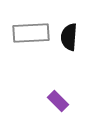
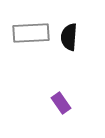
purple rectangle: moved 3 px right, 2 px down; rotated 10 degrees clockwise
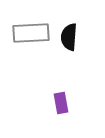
purple rectangle: rotated 25 degrees clockwise
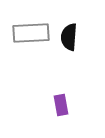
purple rectangle: moved 2 px down
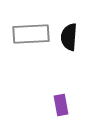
gray rectangle: moved 1 px down
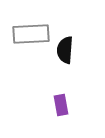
black semicircle: moved 4 px left, 13 px down
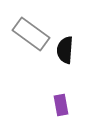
gray rectangle: rotated 39 degrees clockwise
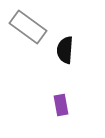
gray rectangle: moved 3 px left, 7 px up
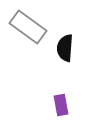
black semicircle: moved 2 px up
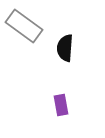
gray rectangle: moved 4 px left, 1 px up
